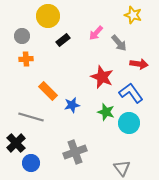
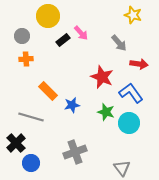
pink arrow: moved 15 px left; rotated 84 degrees counterclockwise
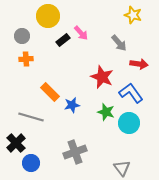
orange rectangle: moved 2 px right, 1 px down
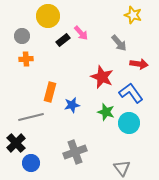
orange rectangle: rotated 60 degrees clockwise
gray line: rotated 30 degrees counterclockwise
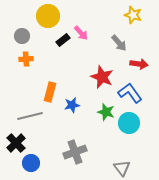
blue L-shape: moved 1 px left
gray line: moved 1 px left, 1 px up
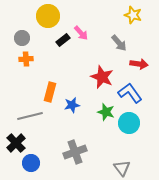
gray circle: moved 2 px down
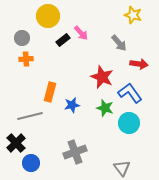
green star: moved 1 px left, 4 px up
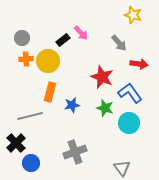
yellow circle: moved 45 px down
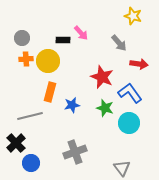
yellow star: moved 1 px down
black rectangle: rotated 40 degrees clockwise
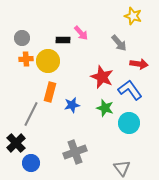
blue L-shape: moved 3 px up
gray line: moved 1 px right, 2 px up; rotated 50 degrees counterclockwise
